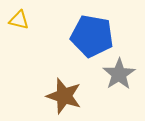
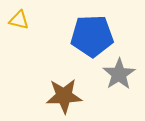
blue pentagon: rotated 12 degrees counterclockwise
brown star: rotated 21 degrees counterclockwise
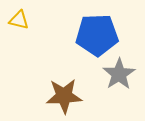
blue pentagon: moved 5 px right, 1 px up
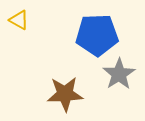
yellow triangle: rotated 15 degrees clockwise
brown star: moved 1 px right, 2 px up
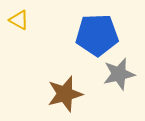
gray star: rotated 20 degrees clockwise
brown star: rotated 12 degrees counterclockwise
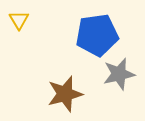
yellow triangle: rotated 30 degrees clockwise
blue pentagon: rotated 6 degrees counterclockwise
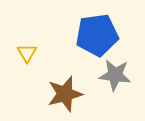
yellow triangle: moved 8 px right, 33 px down
gray star: moved 4 px left, 1 px down; rotated 20 degrees clockwise
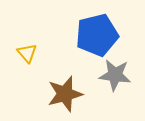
blue pentagon: rotated 6 degrees counterclockwise
yellow triangle: rotated 10 degrees counterclockwise
